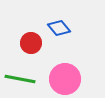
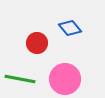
blue diamond: moved 11 px right
red circle: moved 6 px right
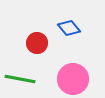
blue diamond: moved 1 px left
pink circle: moved 8 px right
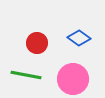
blue diamond: moved 10 px right, 10 px down; rotated 15 degrees counterclockwise
green line: moved 6 px right, 4 px up
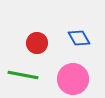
blue diamond: rotated 25 degrees clockwise
green line: moved 3 px left
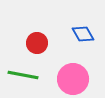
blue diamond: moved 4 px right, 4 px up
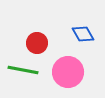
green line: moved 5 px up
pink circle: moved 5 px left, 7 px up
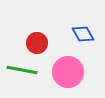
green line: moved 1 px left
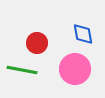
blue diamond: rotated 20 degrees clockwise
pink circle: moved 7 px right, 3 px up
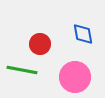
red circle: moved 3 px right, 1 px down
pink circle: moved 8 px down
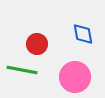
red circle: moved 3 px left
